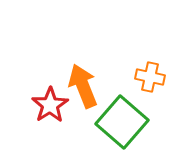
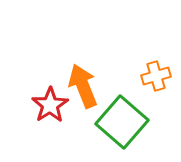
orange cross: moved 6 px right, 1 px up; rotated 28 degrees counterclockwise
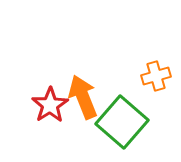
orange arrow: moved 11 px down
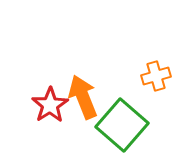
green square: moved 3 px down
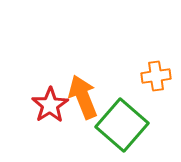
orange cross: rotated 8 degrees clockwise
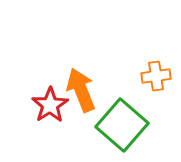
orange arrow: moved 2 px left, 7 px up
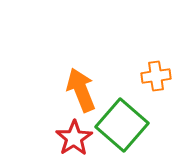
red star: moved 24 px right, 33 px down
